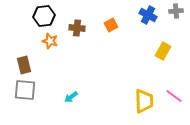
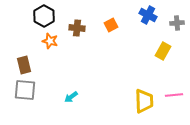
gray cross: moved 1 px right, 12 px down
black hexagon: rotated 25 degrees counterclockwise
pink line: moved 1 px up; rotated 42 degrees counterclockwise
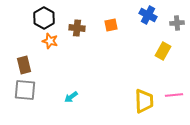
black hexagon: moved 2 px down
orange square: rotated 16 degrees clockwise
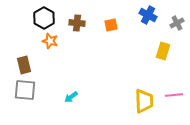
gray cross: rotated 24 degrees counterclockwise
brown cross: moved 5 px up
yellow rectangle: rotated 12 degrees counterclockwise
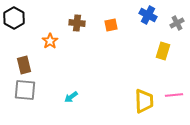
black hexagon: moved 30 px left
orange star: rotated 21 degrees clockwise
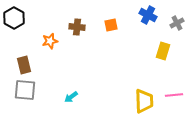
brown cross: moved 4 px down
orange star: rotated 21 degrees clockwise
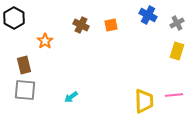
brown cross: moved 4 px right, 2 px up; rotated 21 degrees clockwise
orange star: moved 5 px left; rotated 21 degrees counterclockwise
yellow rectangle: moved 14 px right
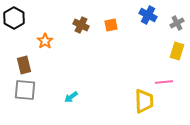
pink line: moved 10 px left, 13 px up
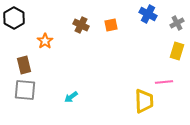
blue cross: moved 1 px up
